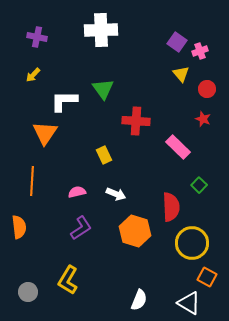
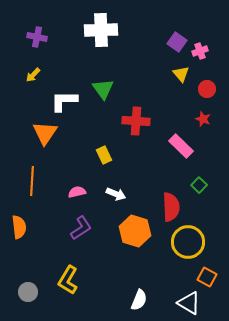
pink rectangle: moved 3 px right, 1 px up
yellow circle: moved 4 px left, 1 px up
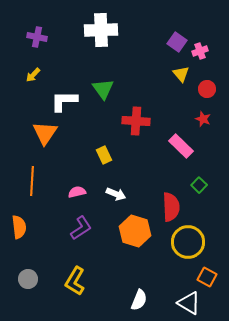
yellow L-shape: moved 7 px right, 1 px down
gray circle: moved 13 px up
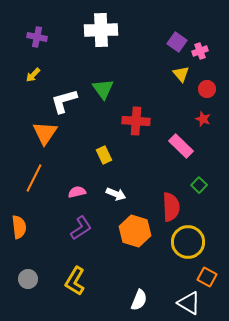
white L-shape: rotated 16 degrees counterclockwise
orange line: moved 2 px right, 3 px up; rotated 24 degrees clockwise
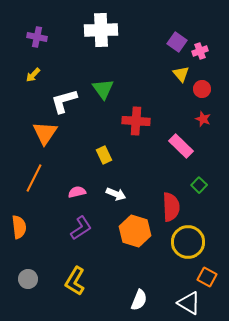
red circle: moved 5 px left
